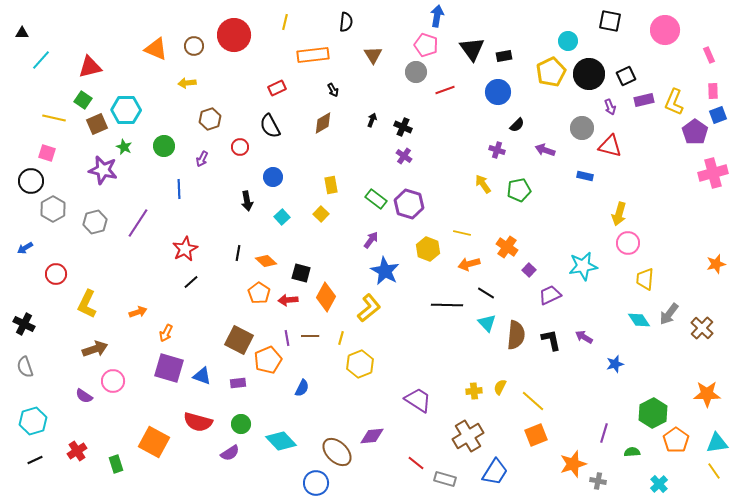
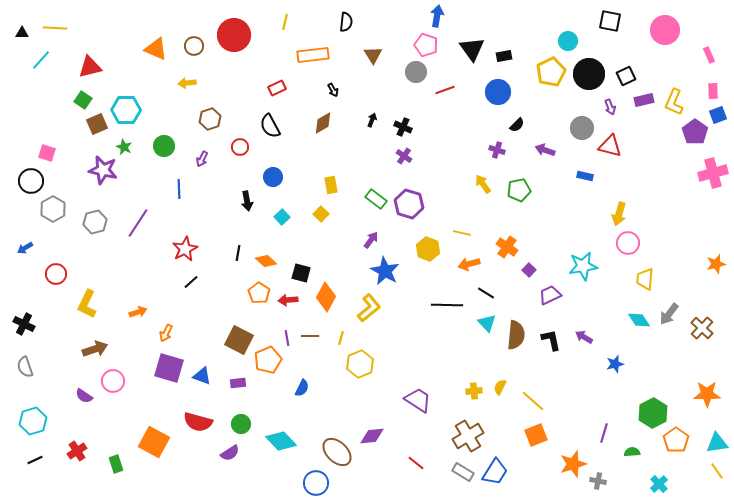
yellow line at (54, 118): moved 1 px right, 90 px up; rotated 10 degrees counterclockwise
yellow line at (714, 471): moved 3 px right
gray rectangle at (445, 479): moved 18 px right, 7 px up; rotated 15 degrees clockwise
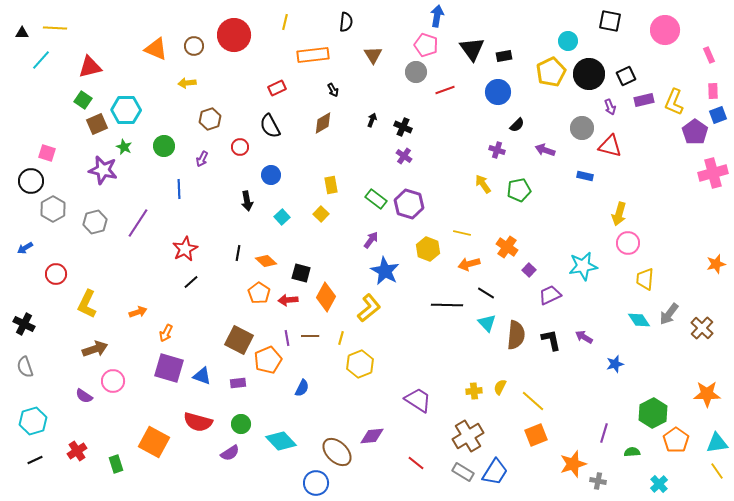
blue circle at (273, 177): moved 2 px left, 2 px up
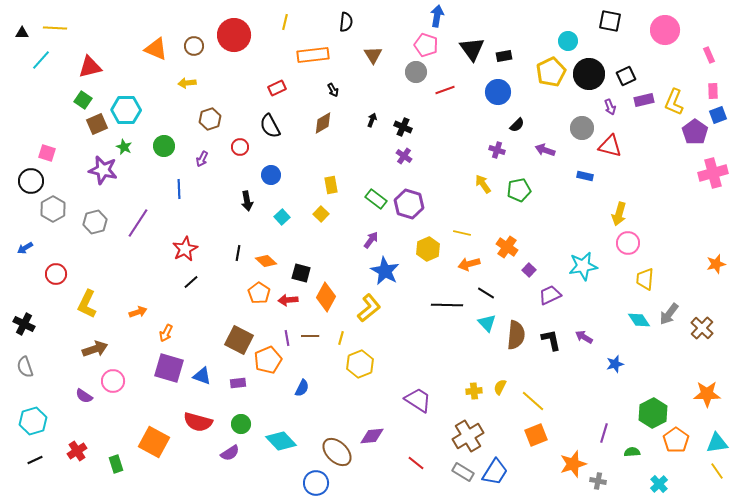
yellow hexagon at (428, 249): rotated 15 degrees clockwise
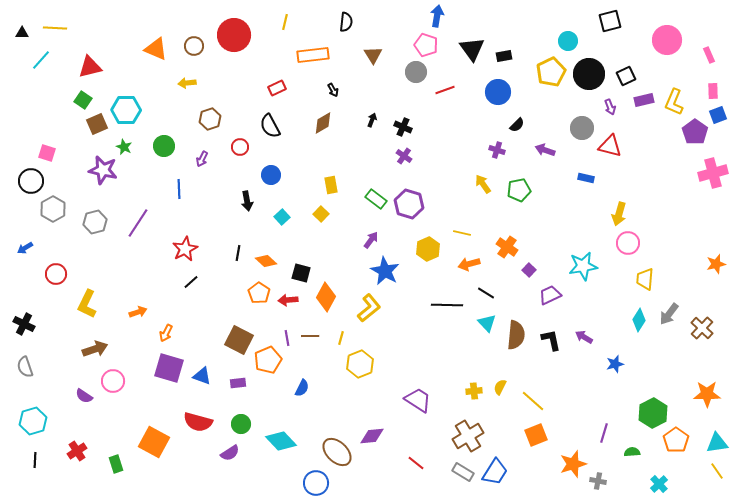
black square at (610, 21): rotated 25 degrees counterclockwise
pink circle at (665, 30): moved 2 px right, 10 px down
blue rectangle at (585, 176): moved 1 px right, 2 px down
cyan diamond at (639, 320): rotated 65 degrees clockwise
black line at (35, 460): rotated 63 degrees counterclockwise
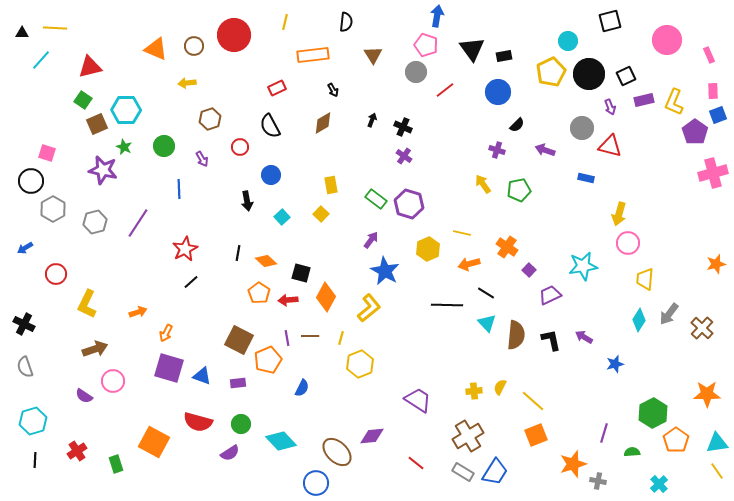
red line at (445, 90): rotated 18 degrees counterclockwise
purple arrow at (202, 159): rotated 56 degrees counterclockwise
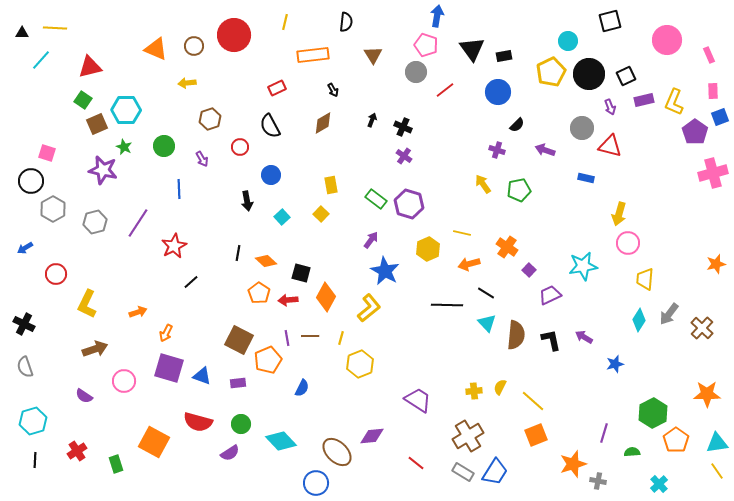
blue square at (718, 115): moved 2 px right, 2 px down
red star at (185, 249): moved 11 px left, 3 px up
pink circle at (113, 381): moved 11 px right
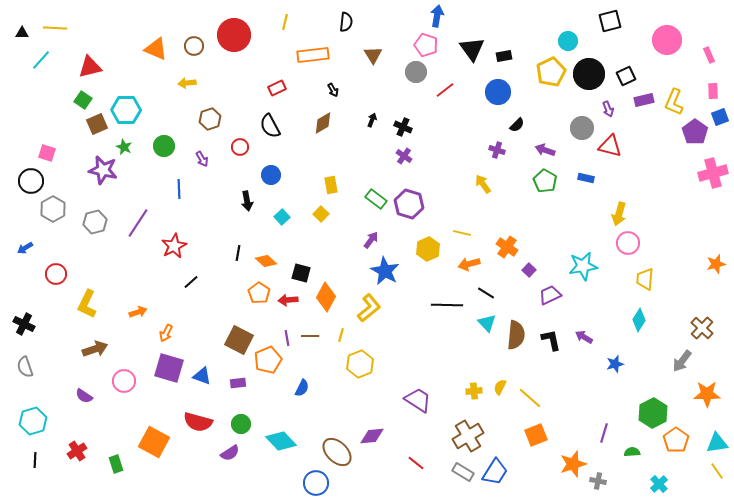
purple arrow at (610, 107): moved 2 px left, 2 px down
green pentagon at (519, 190): moved 26 px right, 9 px up; rotated 30 degrees counterclockwise
gray arrow at (669, 314): moved 13 px right, 47 px down
yellow line at (341, 338): moved 3 px up
yellow line at (533, 401): moved 3 px left, 3 px up
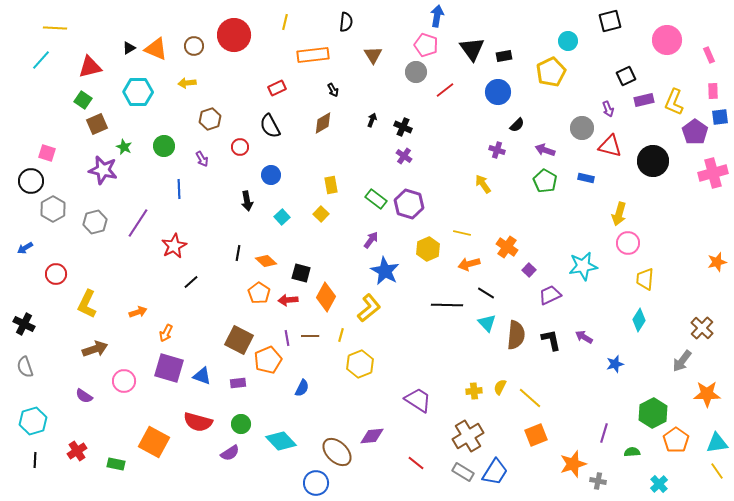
black triangle at (22, 33): moved 107 px right, 15 px down; rotated 32 degrees counterclockwise
black circle at (589, 74): moved 64 px right, 87 px down
cyan hexagon at (126, 110): moved 12 px right, 18 px up
blue square at (720, 117): rotated 12 degrees clockwise
orange star at (716, 264): moved 1 px right, 2 px up
green rectangle at (116, 464): rotated 60 degrees counterclockwise
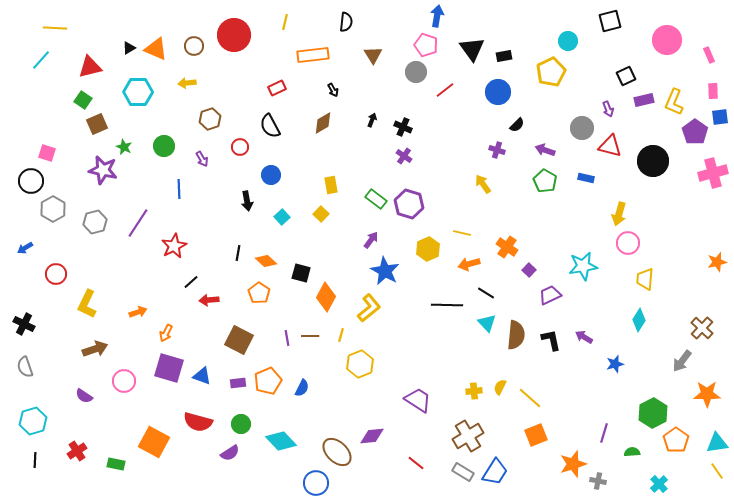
red arrow at (288, 300): moved 79 px left
orange pentagon at (268, 360): moved 21 px down
